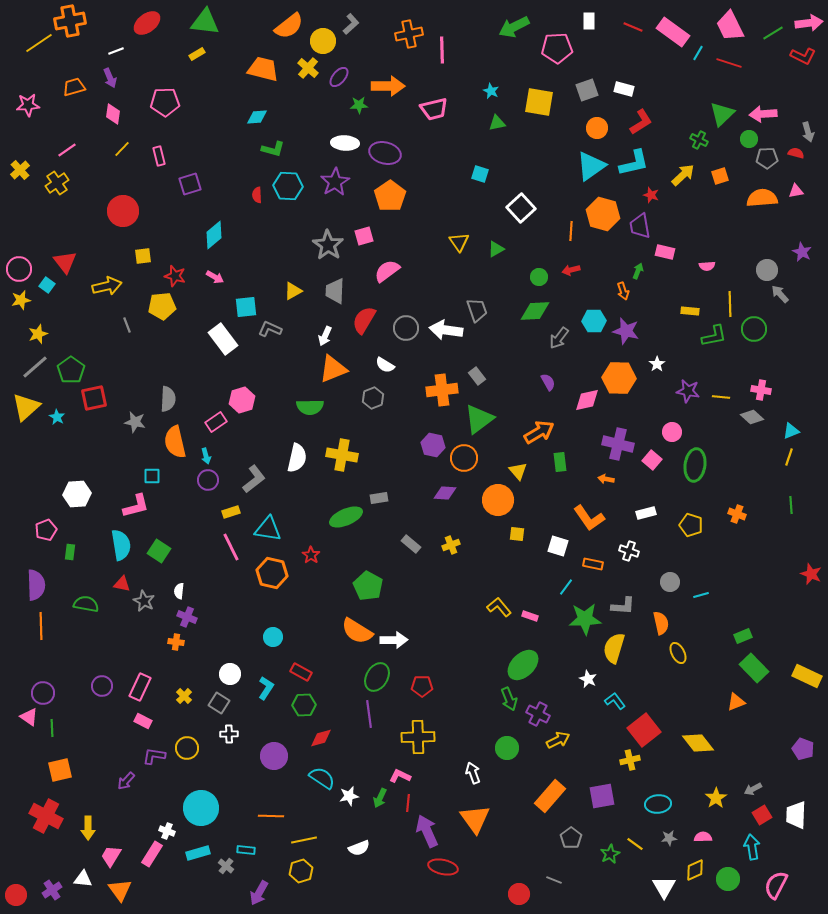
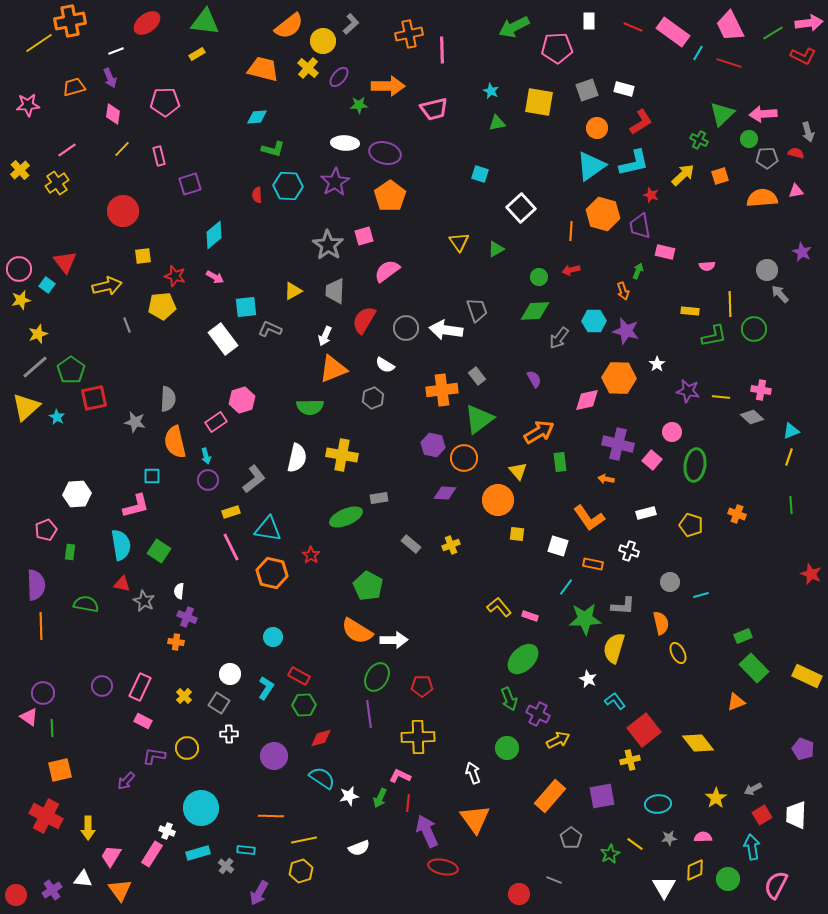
purple semicircle at (548, 382): moved 14 px left, 3 px up
green ellipse at (523, 665): moved 6 px up
red rectangle at (301, 672): moved 2 px left, 4 px down
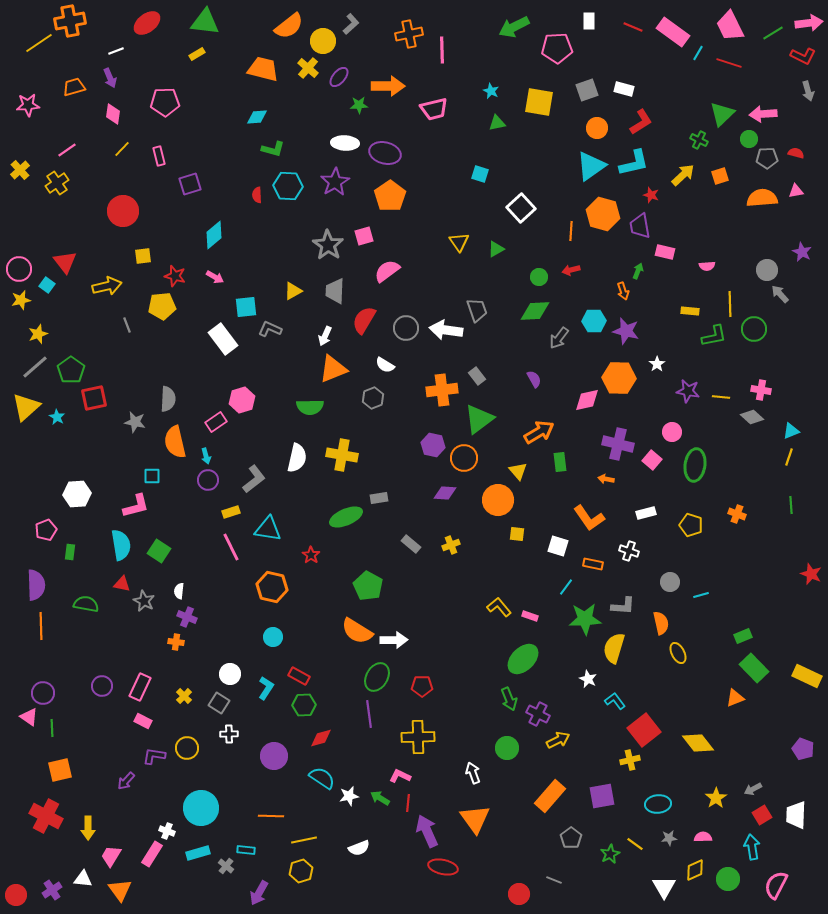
gray arrow at (808, 132): moved 41 px up
orange hexagon at (272, 573): moved 14 px down
orange triangle at (736, 702): moved 1 px left, 4 px up
green arrow at (380, 798): rotated 96 degrees clockwise
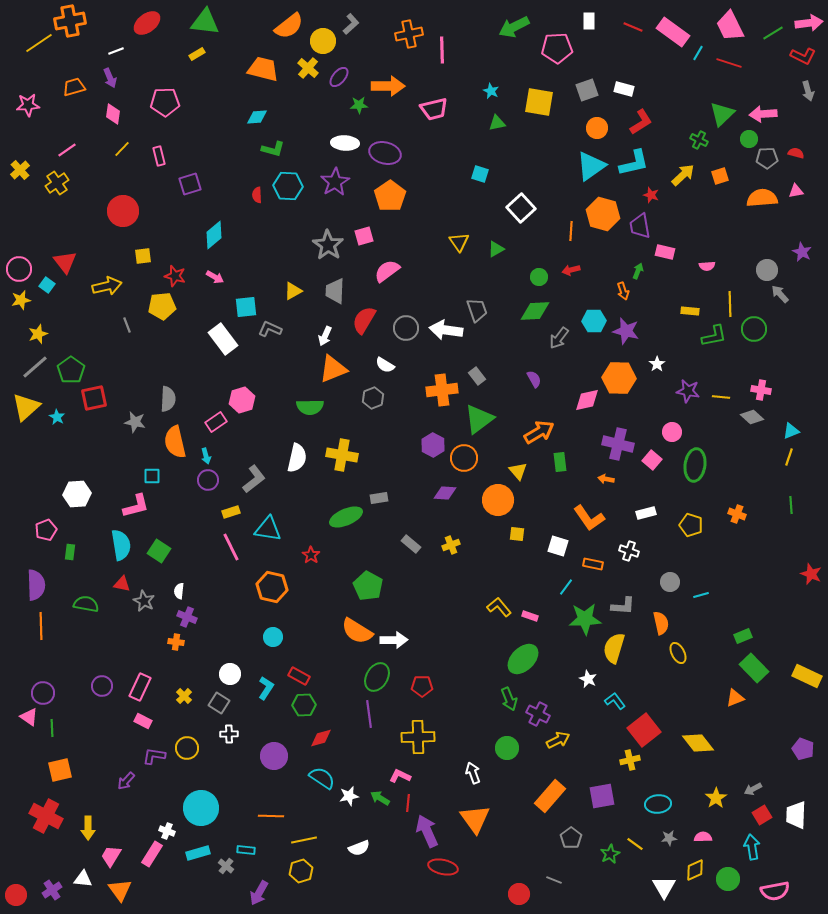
purple hexagon at (433, 445): rotated 15 degrees clockwise
pink semicircle at (776, 885): moved 1 px left, 6 px down; rotated 128 degrees counterclockwise
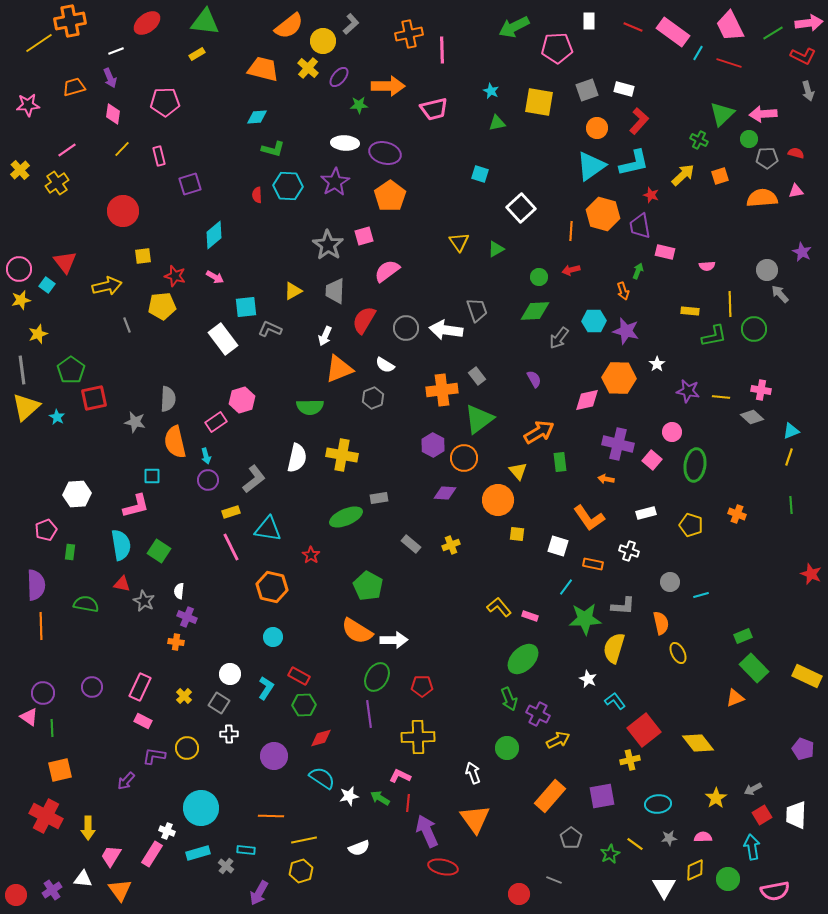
red L-shape at (641, 122): moved 2 px left, 1 px up; rotated 16 degrees counterclockwise
gray line at (35, 367): moved 13 px left, 3 px down; rotated 56 degrees counterclockwise
orange triangle at (333, 369): moved 6 px right
purple circle at (102, 686): moved 10 px left, 1 px down
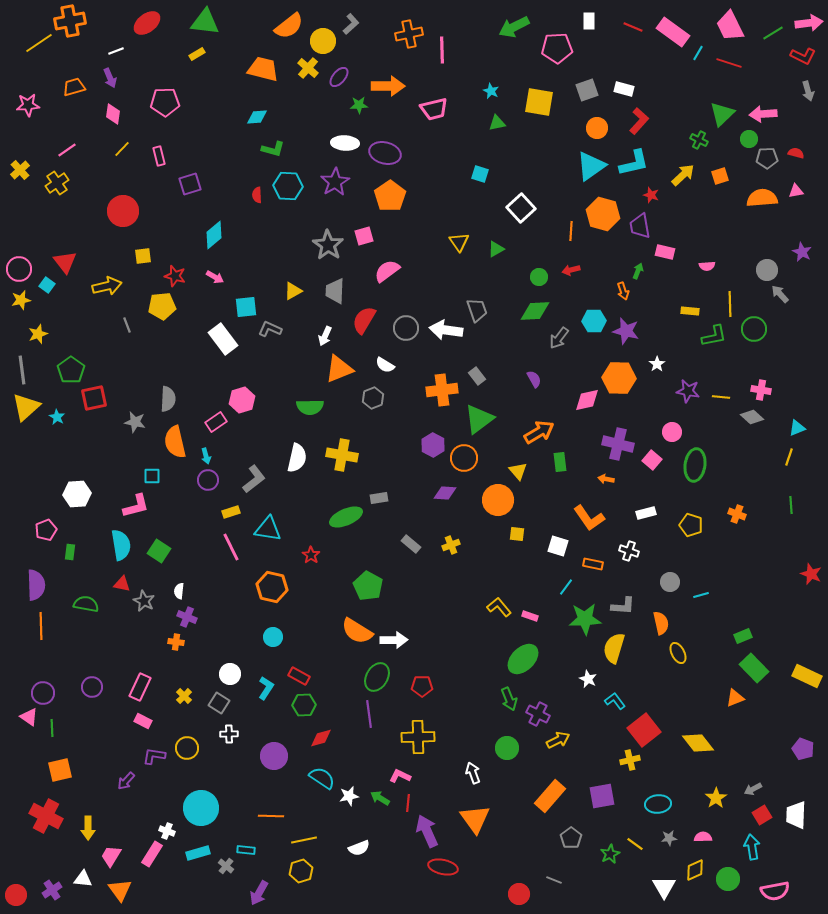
cyan triangle at (791, 431): moved 6 px right, 3 px up
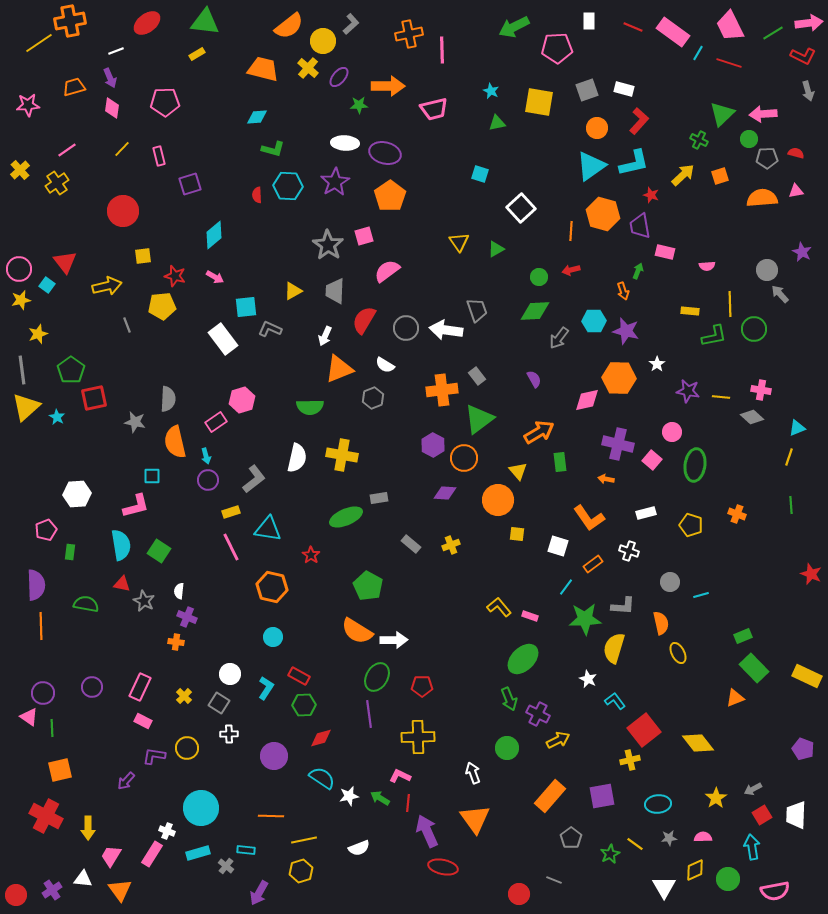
pink diamond at (113, 114): moved 1 px left, 6 px up
orange rectangle at (593, 564): rotated 48 degrees counterclockwise
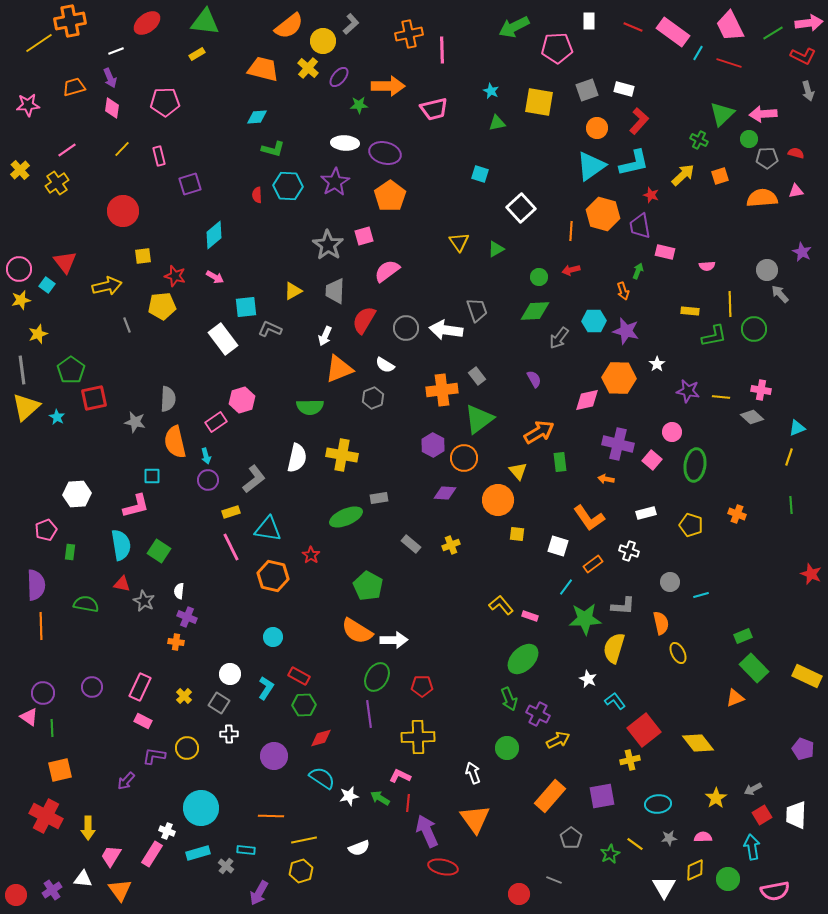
orange hexagon at (272, 587): moved 1 px right, 11 px up
yellow L-shape at (499, 607): moved 2 px right, 2 px up
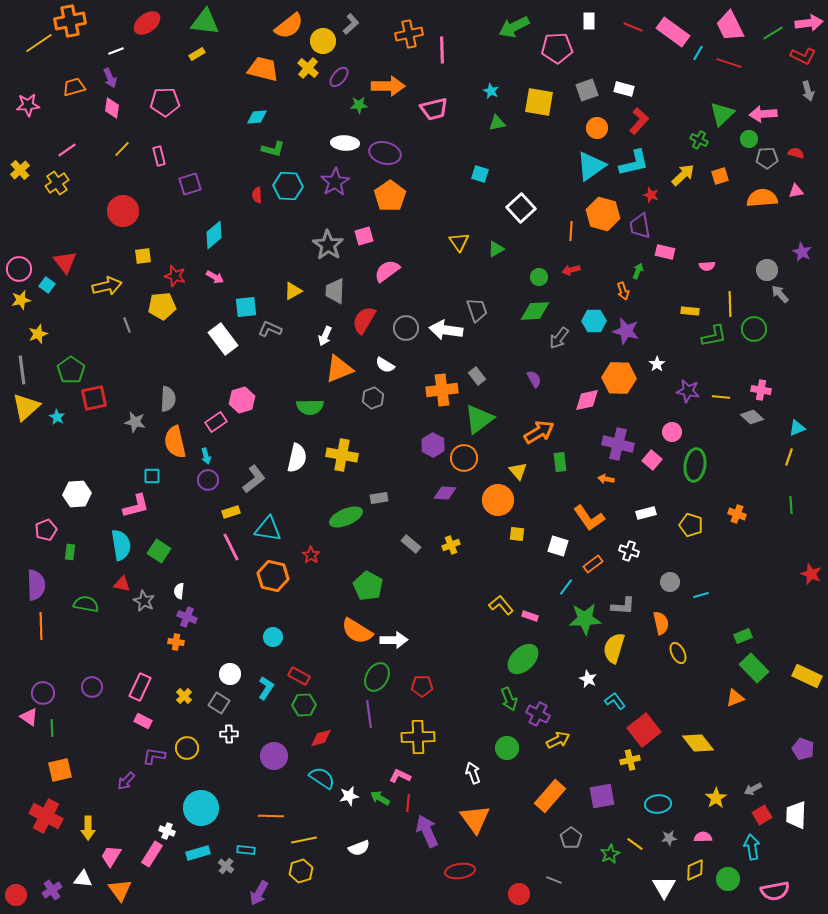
red ellipse at (443, 867): moved 17 px right, 4 px down; rotated 20 degrees counterclockwise
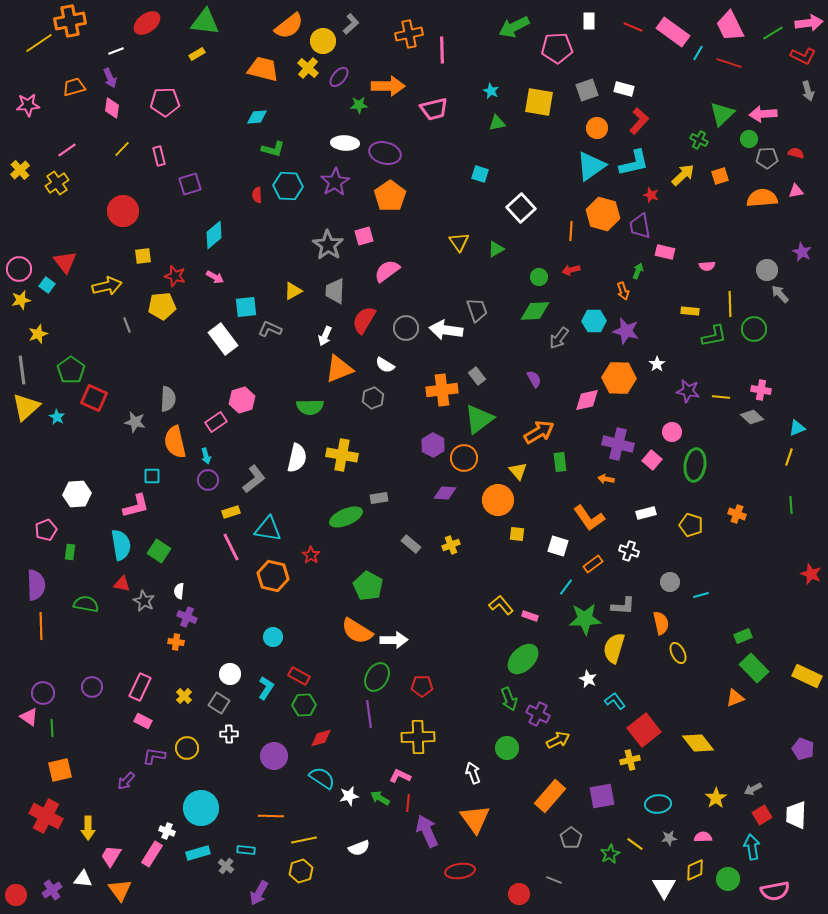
red square at (94, 398): rotated 36 degrees clockwise
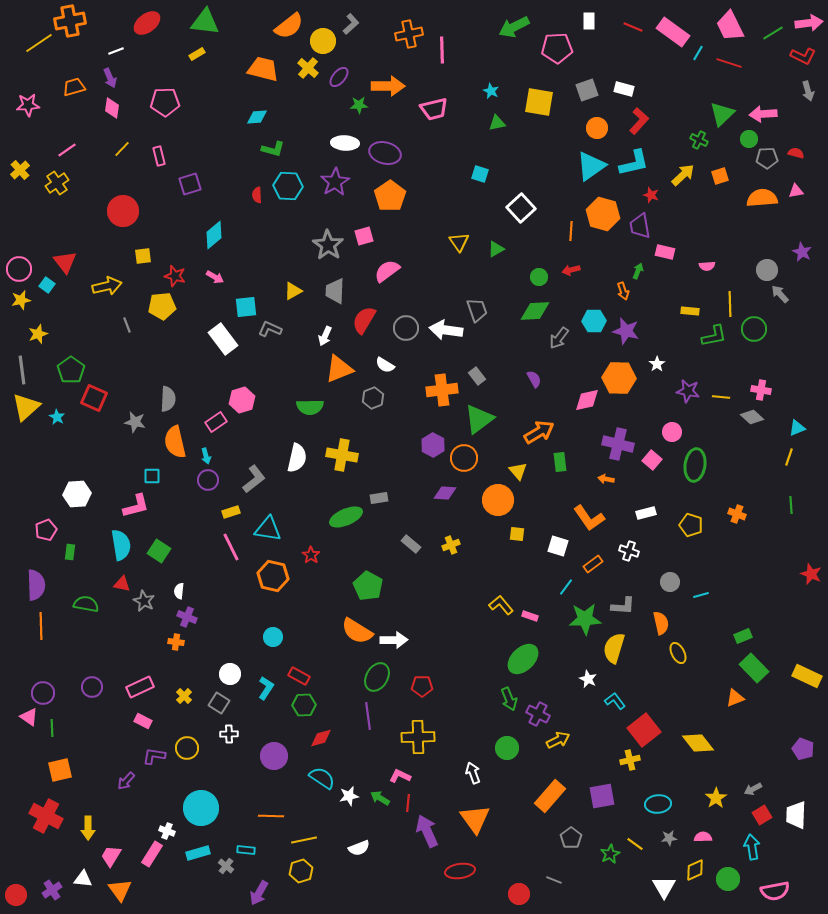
pink rectangle at (140, 687): rotated 40 degrees clockwise
purple line at (369, 714): moved 1 px left, 2 px down
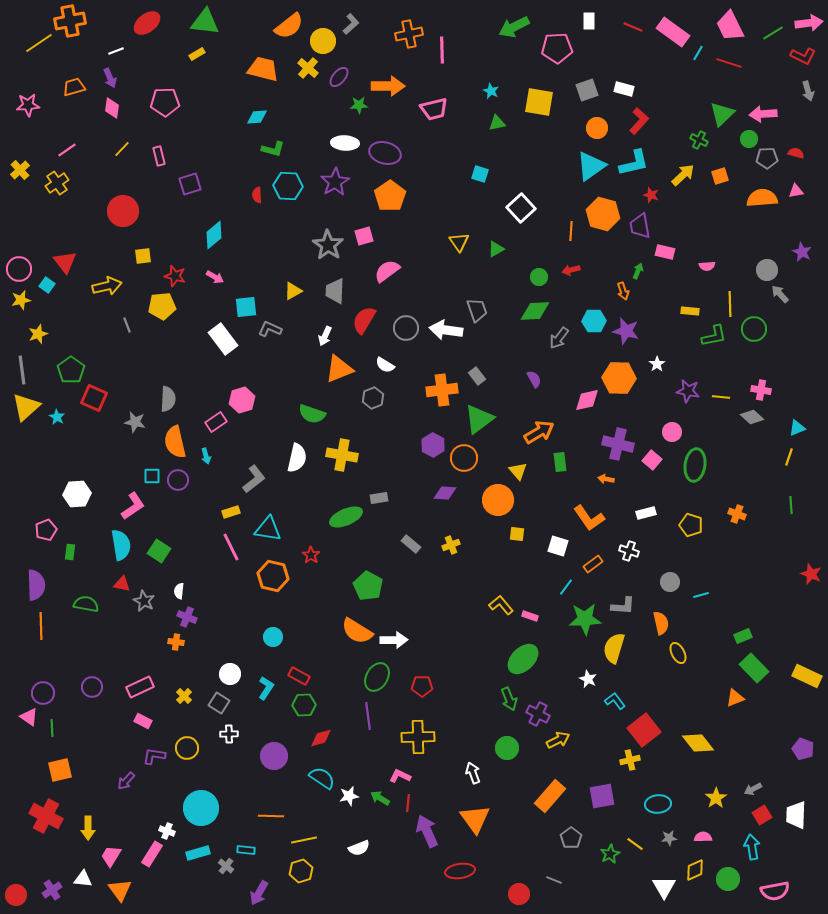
green semicircle at (310, 407): moved 2 px right, 7 px down; rotated 20 degrees clockwise
purple circle at (208, 480): moved 30 px left
pink L-shape at (136, 506): moved 3 px left; rotated 20 degrees counterclockwise
